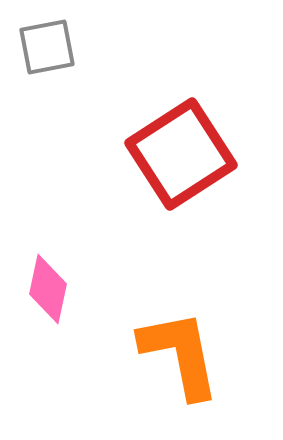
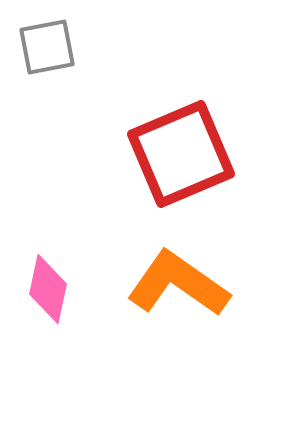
red square: rotated 10 degrees clockwise
orange L-shape: moved 2 px left, 70 px up; rotated 44 degrees counterclockwise
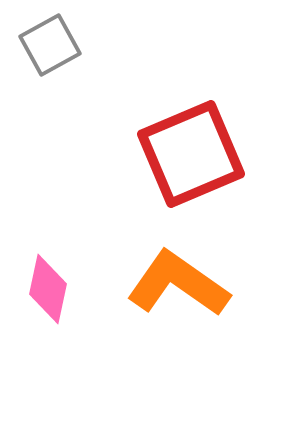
gray square: moved 3 px right, 2 px up; rotated 18 degrees counterclockwise
red square: moved 10 px right
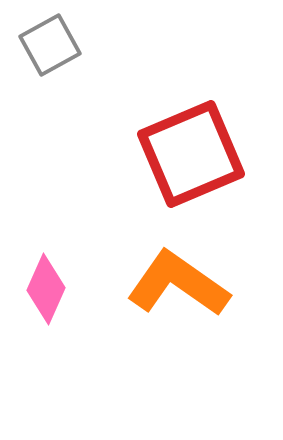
pink diamond: moved 2 px left; rotated 12 degrees clockwise
